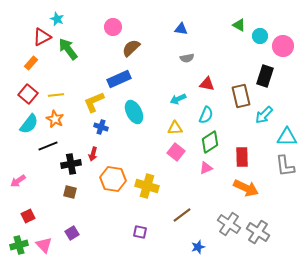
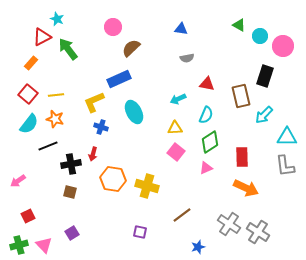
orange star at (55, 119): rotated 12 degrees counterclockwise
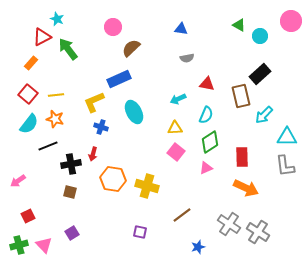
pink circle at (283, 46): moved 8 px right, 25 px up
black rectangle at (265, 76): moved 5 px left, 2 px up; rotated 30 degrees clockwise
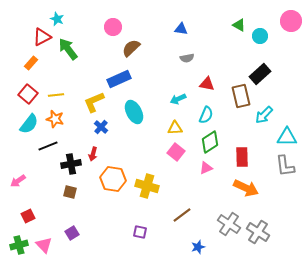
blue cross at (101, 127): rotated 24 degrees clockwise
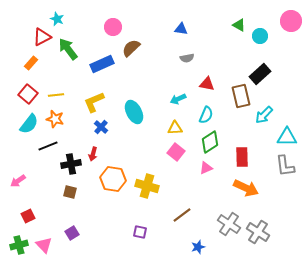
blue rectangle at (119, 79): moved 17 px left, 15 px up
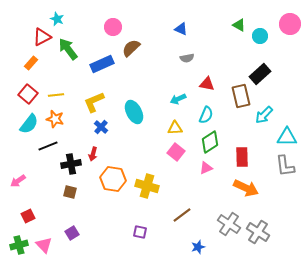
pink circle at (291, 21): moved 1 px left, 3 px down
blue triangle at (181, 29): rotated 16 degrees clockwise
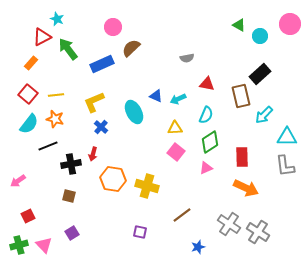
blue triangle at (181, 29): moved 25 px left, 67 px down
brown square at (70, 192): moved 1 px left, 4 px down
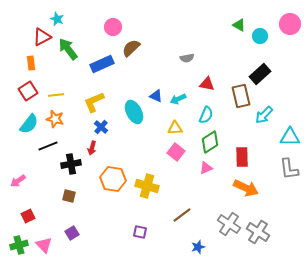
orange rectangle at (31, 63): rotated 48 degrees counterclockwise
red square at (28, 94): moved 3 px up; rotated 18 degrees clockwise
cyan triangle at (287, 137): moved 3 px right
red arrow at (93, 154): moved 1 px left, 6 px up
gray L-shape at (285, 166): moved 4 px right, 3 px down
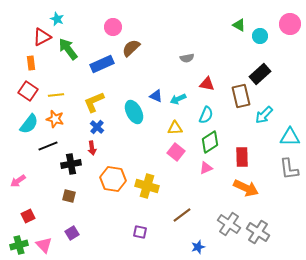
red square at (28, 91): rotated 24 degrees counterclockwise
blue cross at (101, 127): moved 4 px left
red arrow at (92, 148): rotated 24 degrees counterclockwise
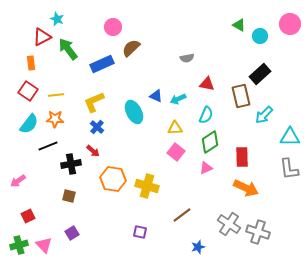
orange star at (55, 119): rotated 12 degrees counterclockwise
red arrow at (92, 148): moved 1 px right, 3 px down; rotated 40 degrees counterclockwise
gray cross at (258, 232): rotated 15 degrees counterclockwise
